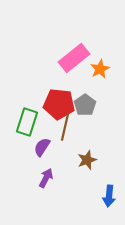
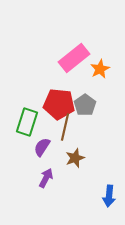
brown star: moved 12 px left, 2 px up
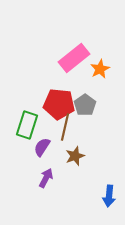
green rectangle: moved 3 px down
brown star: moved 2 px up
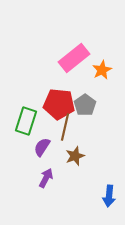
orange star: moved 2 px right, 1 px down
green rectangle: moved 1 px left, 4 px up
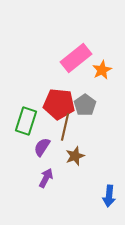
pink rectangle: moved 2 px right
